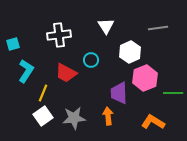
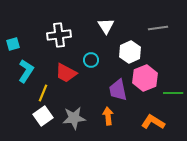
purple trapezoid: moved 1 px left, 3 px up; rotated 10 degrees counterclockwise
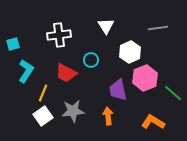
green line: rotated 42 degrees clockwise
gray star: moved 1 px left, 7 px up
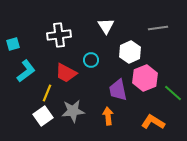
cyan L-shape: rotated 20 degrees clockwise
yellow line: moved 4 px right
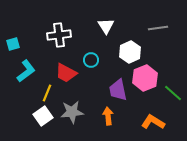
gray star: moved 1 px left, 1 px down
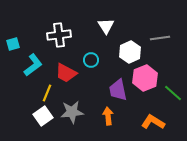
gray line: moved 2 px right, 10 px down
cyan L-shape: moved 7 px right, 6 px up
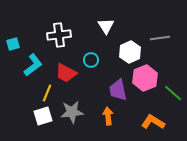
white square: rotated 18 degrees clockwise
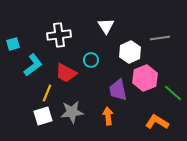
orange L-shape: moved 4 px right
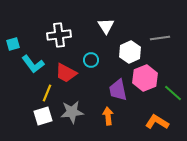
cyan L-shape: moved 1 px up; rotated 90 degrees clockwise
